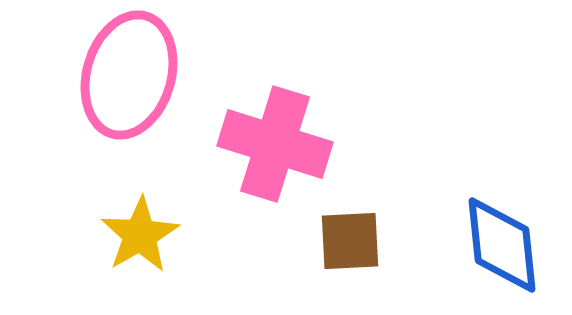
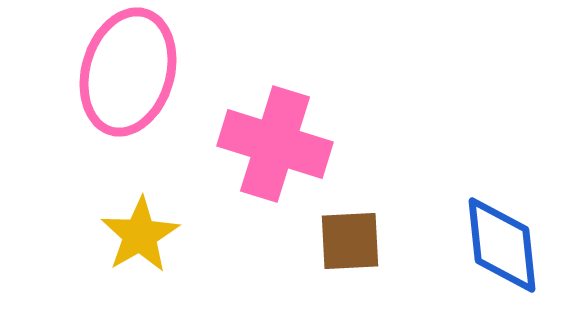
pink ellipse: moved 1 px left, 3 px up
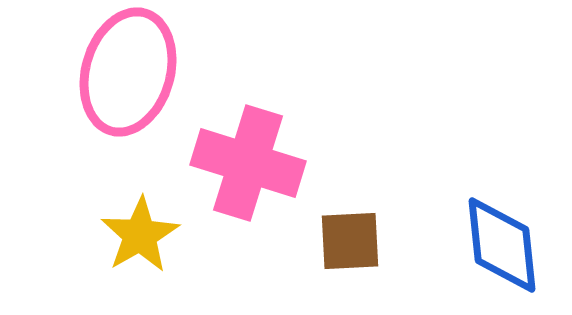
pink cross: moved 27 px left, 19 px down
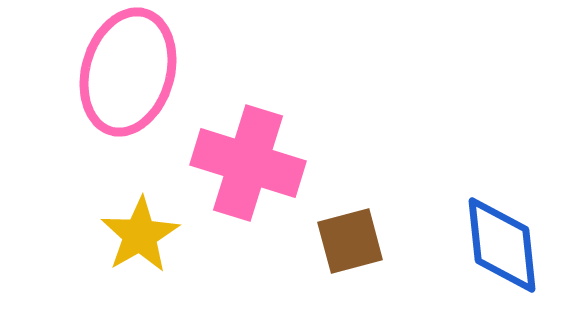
brown square: rotated 12 degrees counterclockwise
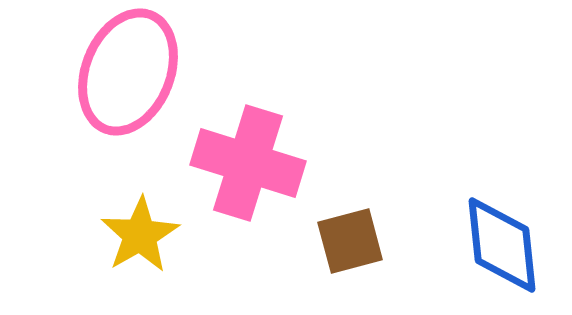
pink ellipse: rotated 6 degrees clockwise
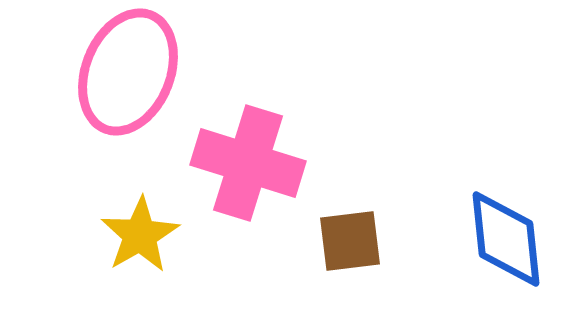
brown square: rotated 8 degrees clockwise
blue diamond: moved 4 px right, 6 px up
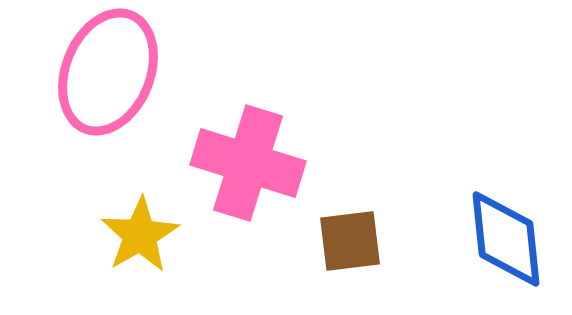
pink ellipse: moved 20 px left
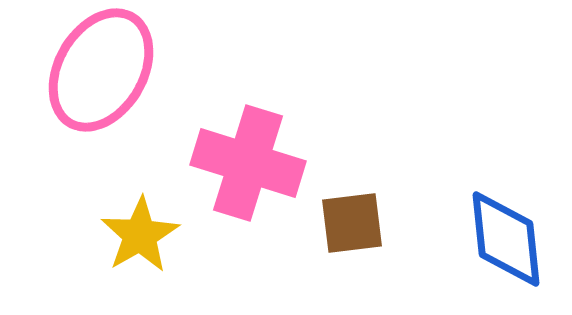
pink ellipse: moved 7 px left, 2 px up; rotated 8 degrees clockwise
brown square: moved 2 px right, 18 px up
